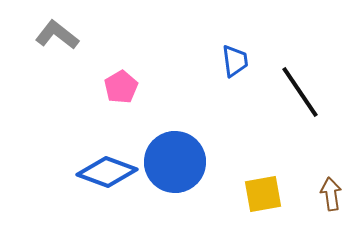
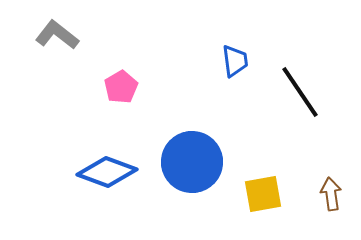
blue circle: moved 17 px right
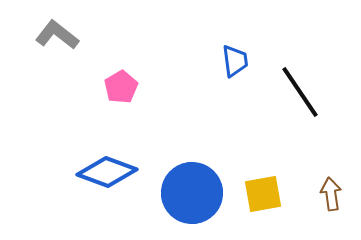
blue circle: moved 31 px down
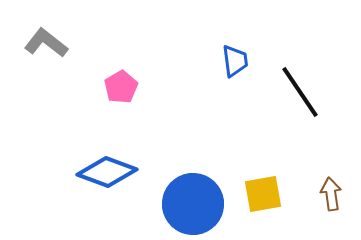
gray L-shape: moved 11 px left, 8 px down
blue circle: moved 1 px right, 11 px down
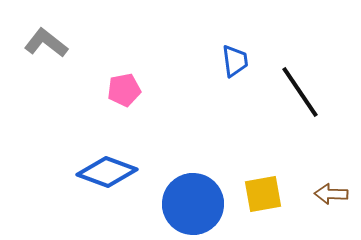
pink pentagon: moved 3 px right, 3 px down; rotated 20 degrees clockwise
brown arrow: rotated 80 degrees counterclockwise
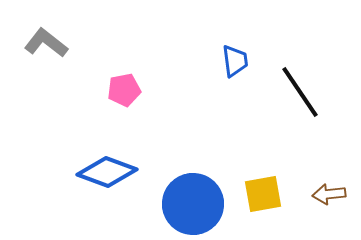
brown arrow: moved 2 px left; rotated 8 degrees counterclockwise
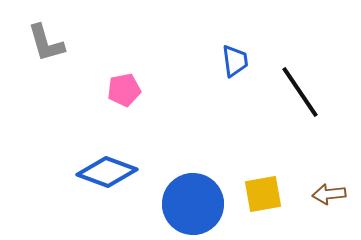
gray L-shape: rotated 144 degrees counterclockwise
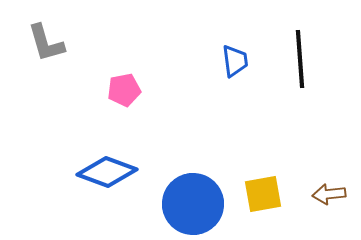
black line: moved 33 px up; rotated 30 degrees clockwise
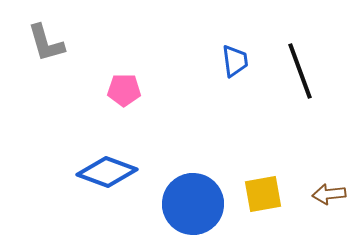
black line: moved 12 px down; rotated 16 degrees counterclockwise
pink pentagon: rotated 12 degrees clockwise
